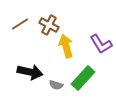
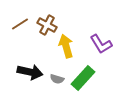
brown cross: moved 2 px left
gray semicircle: moved 1 px right, 6 px up
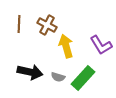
brown line: moved 1 px left; rotated 54 degrees counterclockwise
purple L-shape: moved 1 px down
gray semicircle: moved 1 px right, 2 px up
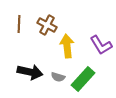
yellow arrow: moved 1 px right; rotated 10 degrees clockwise
green rectangle: moved 1 px down
